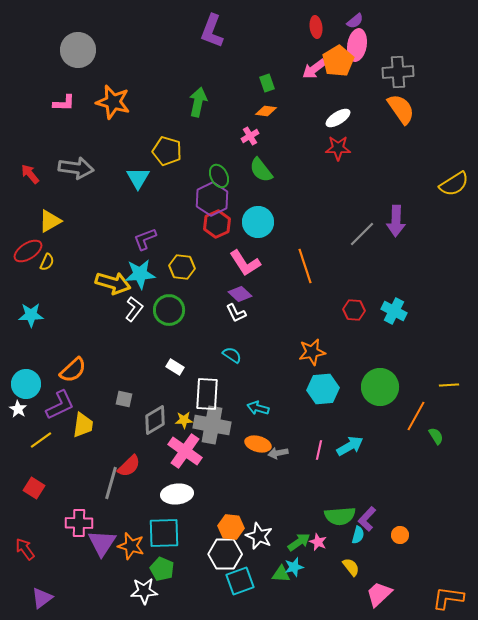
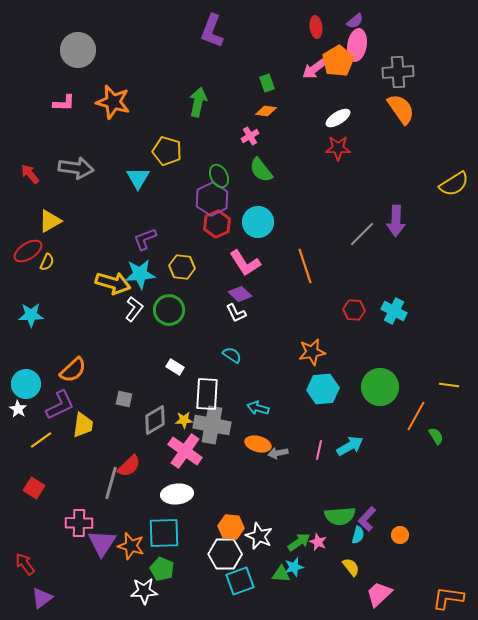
yellow line at (449, 385): rotated 12 degrees clockwise
red arrow at (25, 549): moved 15 px down
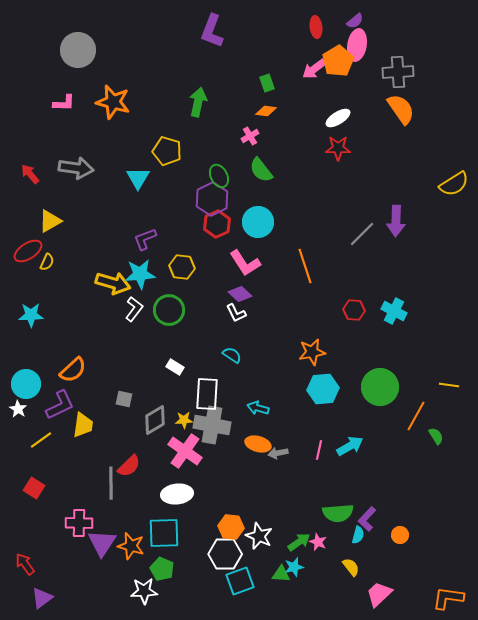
gray line at (111, 483): rotated 16 degrees counterclockwise
green semicircle at (340, 516): moved 2 px left, 3 px up
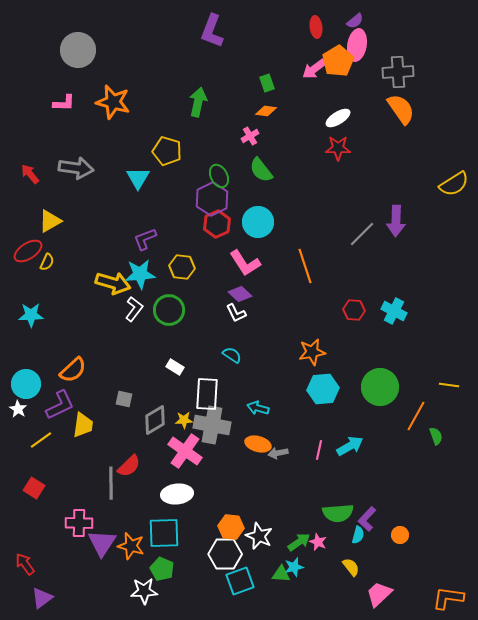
green semicircle at (436, 436): rotated 12 degrees clockwise
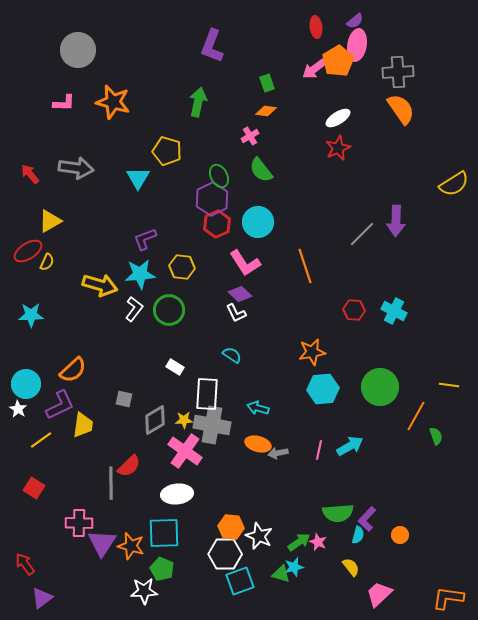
purple L-shape at (212, 31): moved 15 px down
red star at (338, 148): rotated 25 degrees counterclockwise
yellow arrow at (113, 283): moved 13 px left, 2 px down
green triangle at (281, 574): rotated 12 degrees clockwise
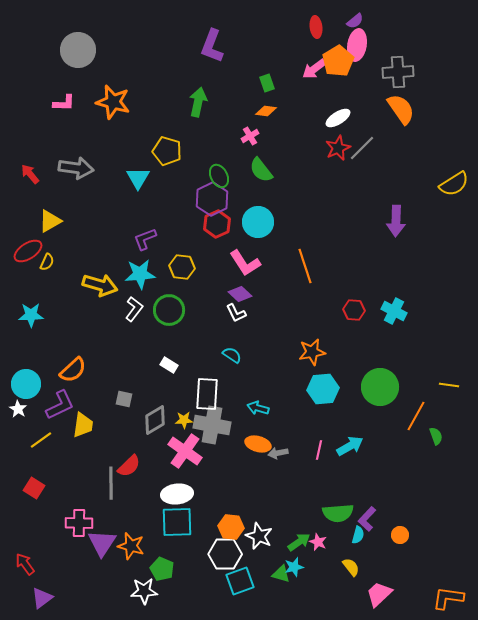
gray line at (362, 234): moved 86 px up
white rectangle at (175, 367): moved 6 px left, 2 px up
cyan square at (164, 533): moved 13 px right, 11 px up
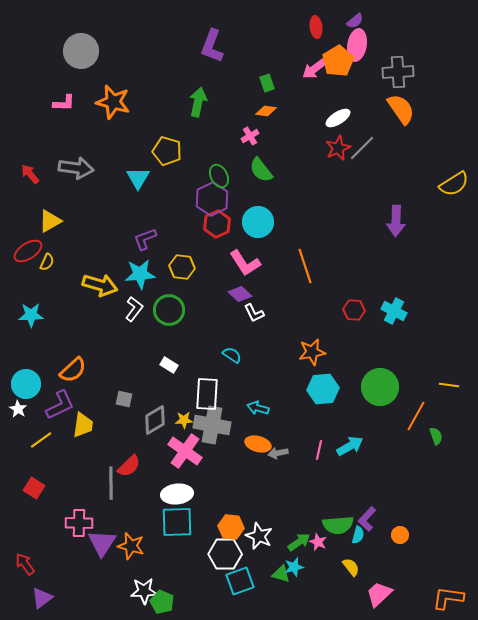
gray circle at (78, 50): moved 3 px right, 1 px down
white L-shape at (236, 313): moved 18 px right
green semicircle at (338, 513): moved 12 px down
green pentagon at (162, 569): moved 33 px down
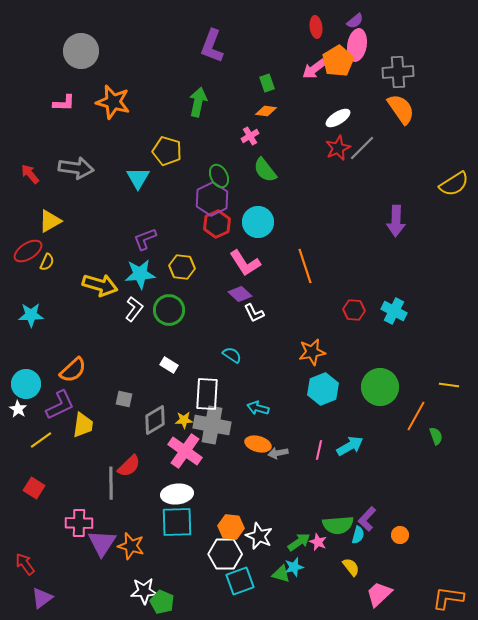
green semicircle at (261, 170): moved 4 px right
cyan hexagon at (323, 389): rotated 16 degrees counterclockwise
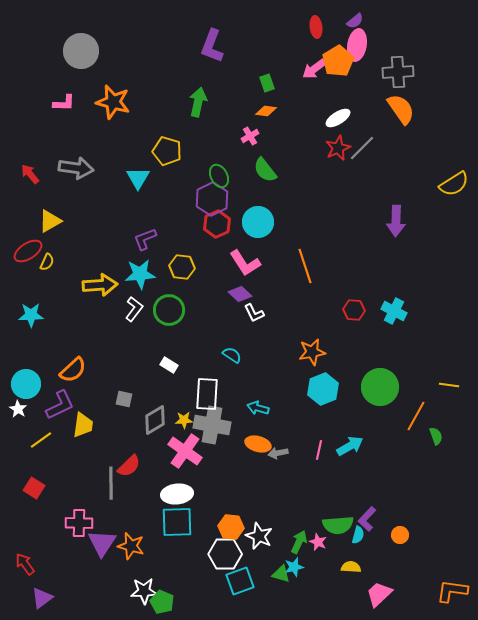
yellow arrow at (100, 285): rotated 20 degrees counterclockwise
green arrow at (299, 542): rotated 30 degrees counterclockwise
yellow semicircle at (351, 567): rotated 48 degrees counterclockwise
orange L-shape at (448, 598): moved 4 px right, 7 px up
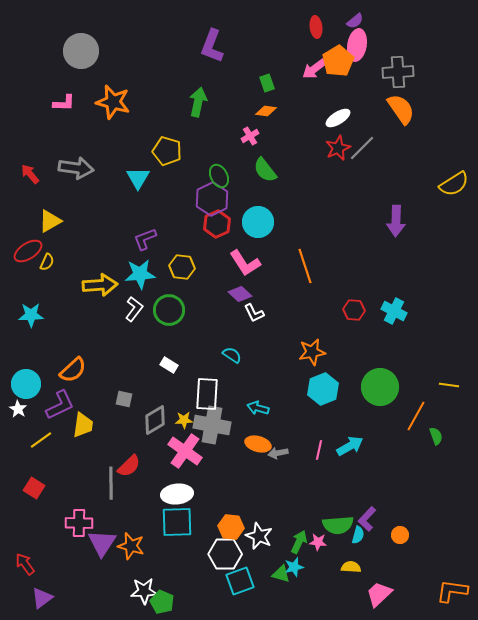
pink star at (318, 542): rotated 18 degrees counterclockwise
